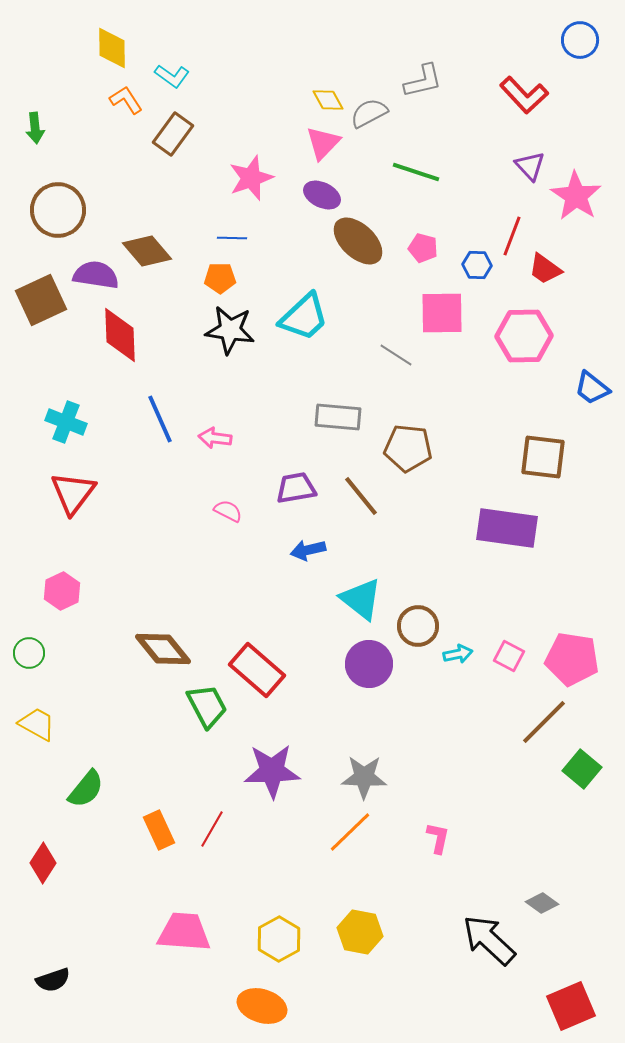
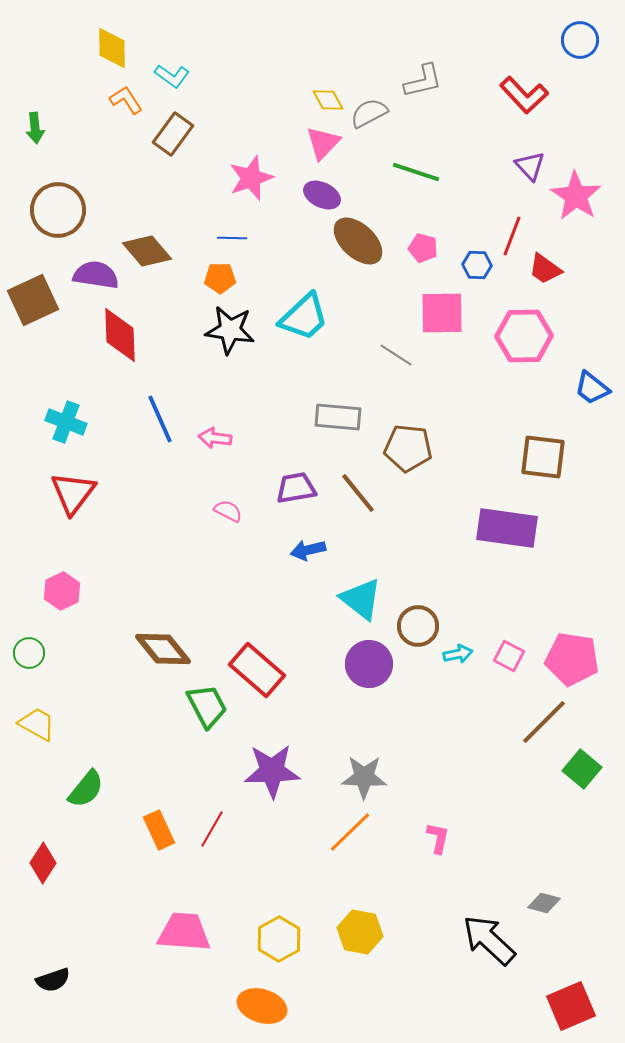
brown square at (41, 300): moved 8 px left
brown line at (361, 496): moved 3 px left, 3 px up
gray diamond at (542, 903): moved 2 px right; rotated 20 degrees counterclockwise
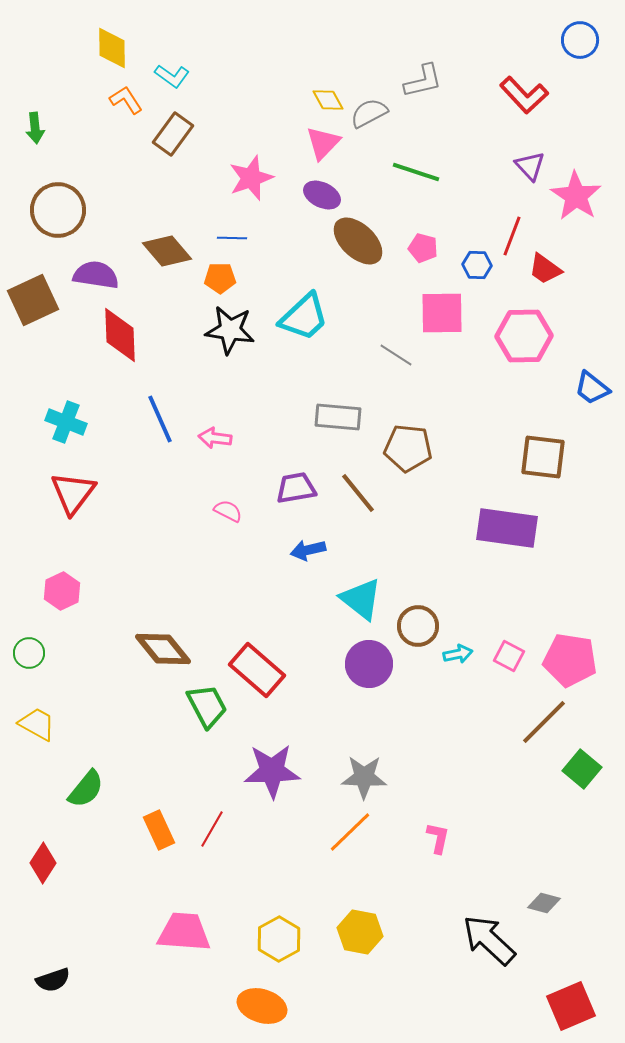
brown diamond at (147, 251): moved 20 px right
pink pentagon at (572, 659): moved 2 px left, 1 px down
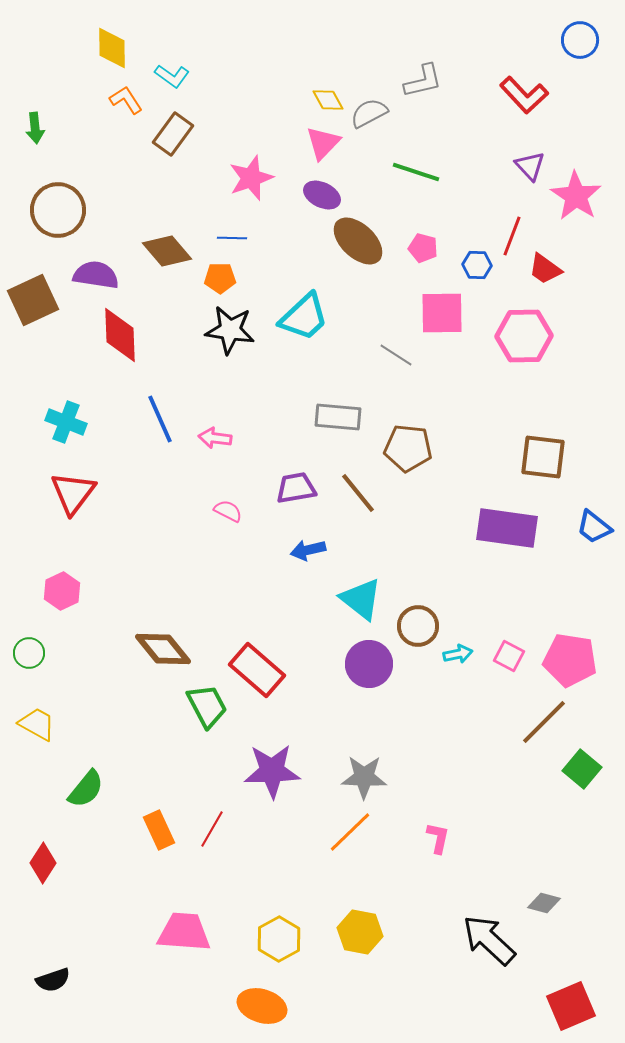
blue trapezoid at (592, 388): moved 2 px right, 139 px down
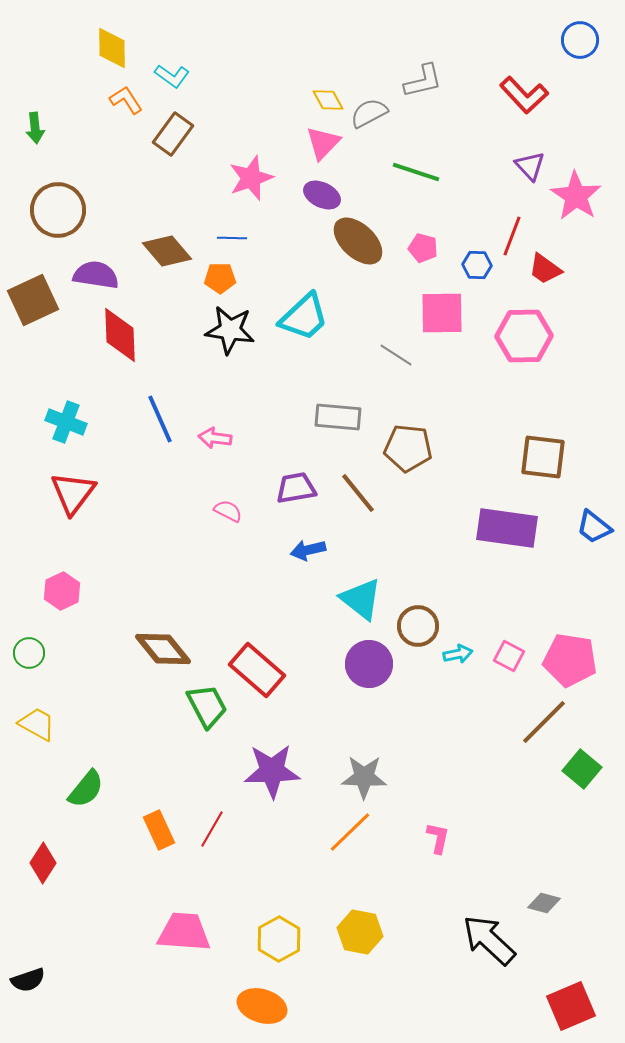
black semicircle at (53, 980): moved 25 px left
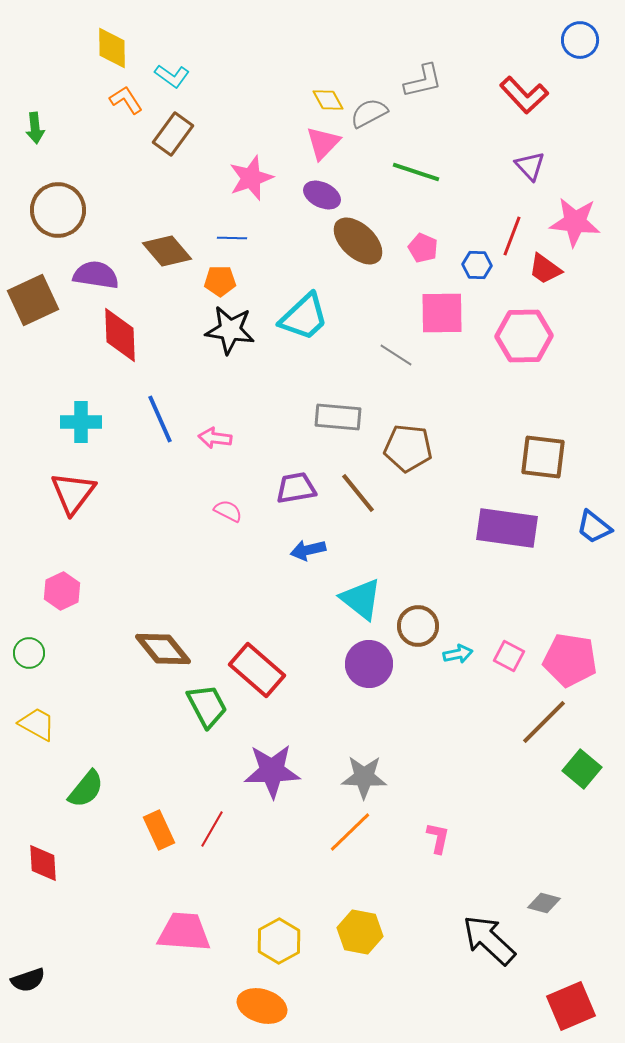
pink star at (576, 196): moved 1 px left, 26 px down; rotated 27 degrees counterclockwise
pink pentagon at (423, 248): rotated 8 degrees clockwise
orange pentagon at (220, 278): moved 3 px down
cyan cross at (66, 422): moved 15 px right; rotated 21 degrees counterclockwise
red diamond at (43, 863): rotated 36 degrees counterclockwise
yellow hexagon at (279, 939): moved 2 px down
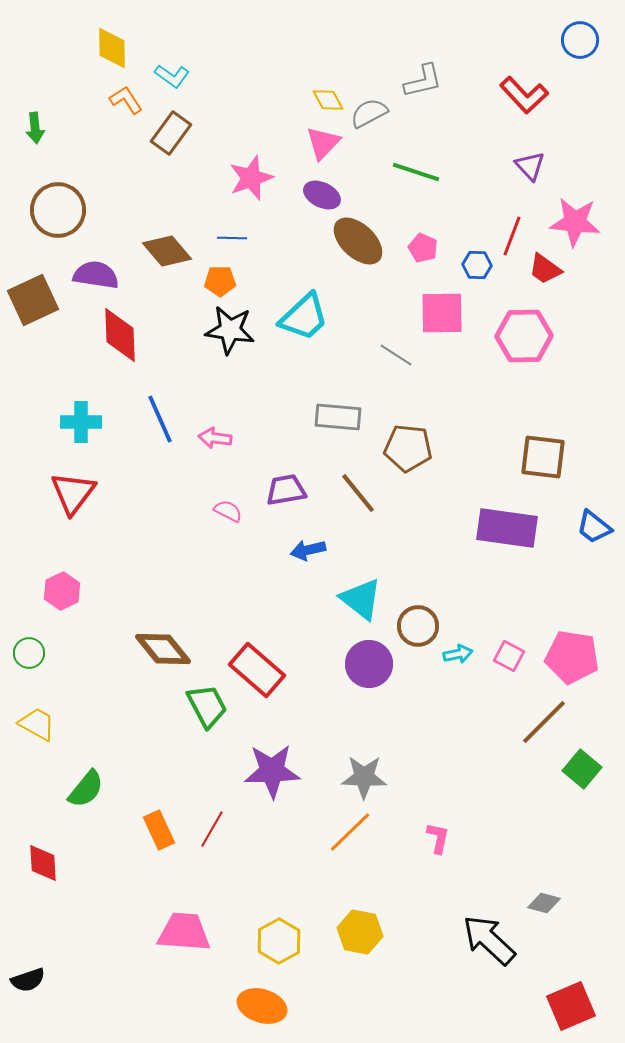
brown rectangle at (173, 134): moved 2 px left, 1 px up
purple trapezoid at (296, 488): moved 10 px left, 2 px down
pink pentagon at (570, 660): moved 2 px right, 3 px up
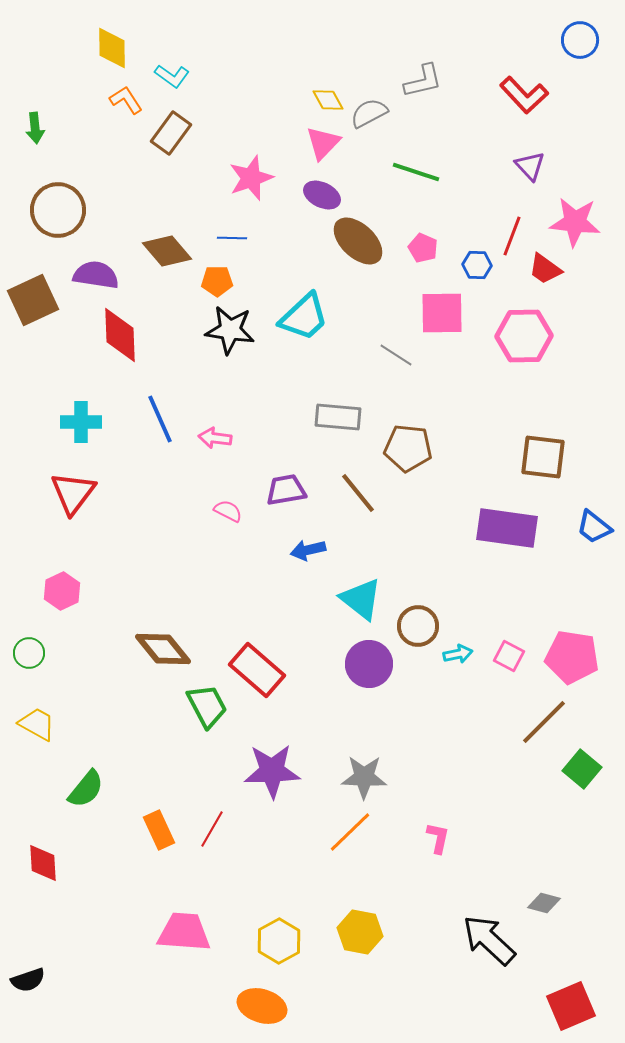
orange pentagon at (220, 281): moved 3 px left
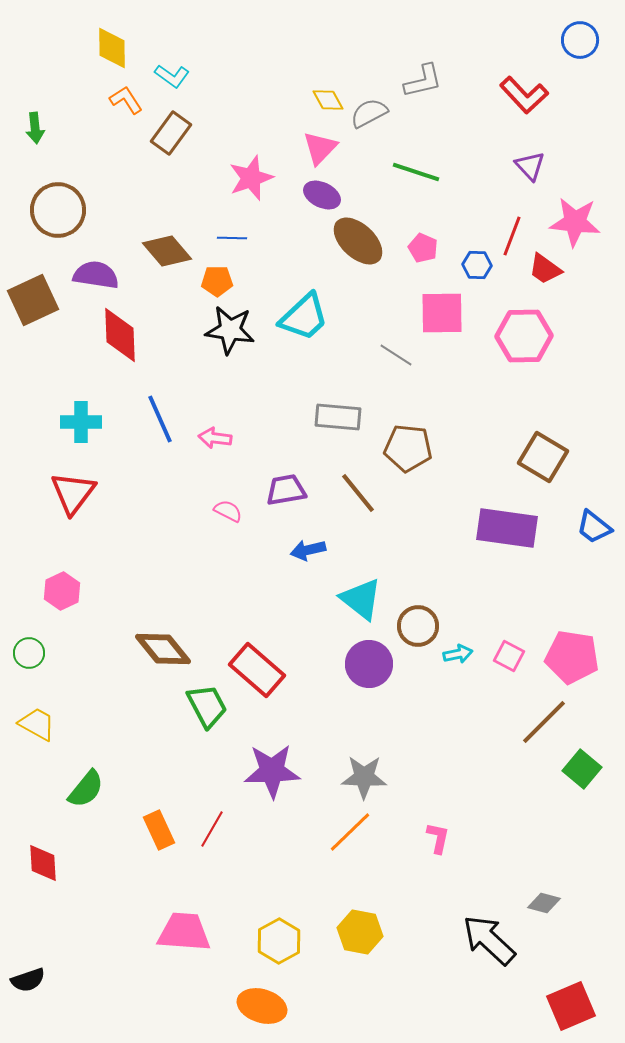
pink triangle at (323, 143): moved 3 px left, 5 px down
brown square at (543, 457): rotated 24 degrees clockwise
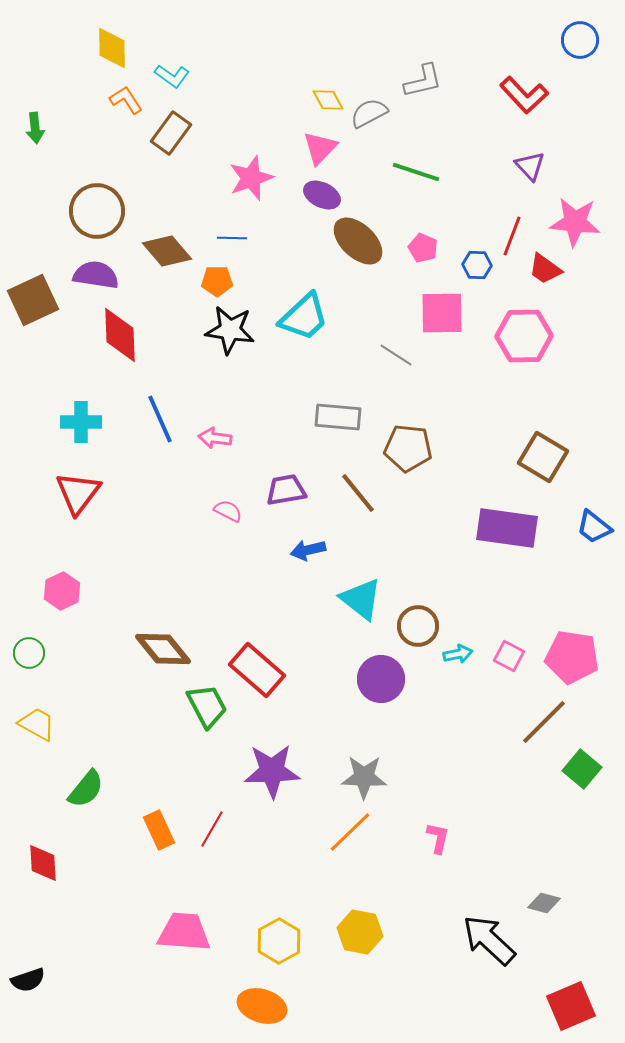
brown circle at (58, 210): moved 39 px right, 1 px down
red triangle at (73, 493): moved 5 px right
purple circle at (369, 664): moved 12 px right, 15 px down
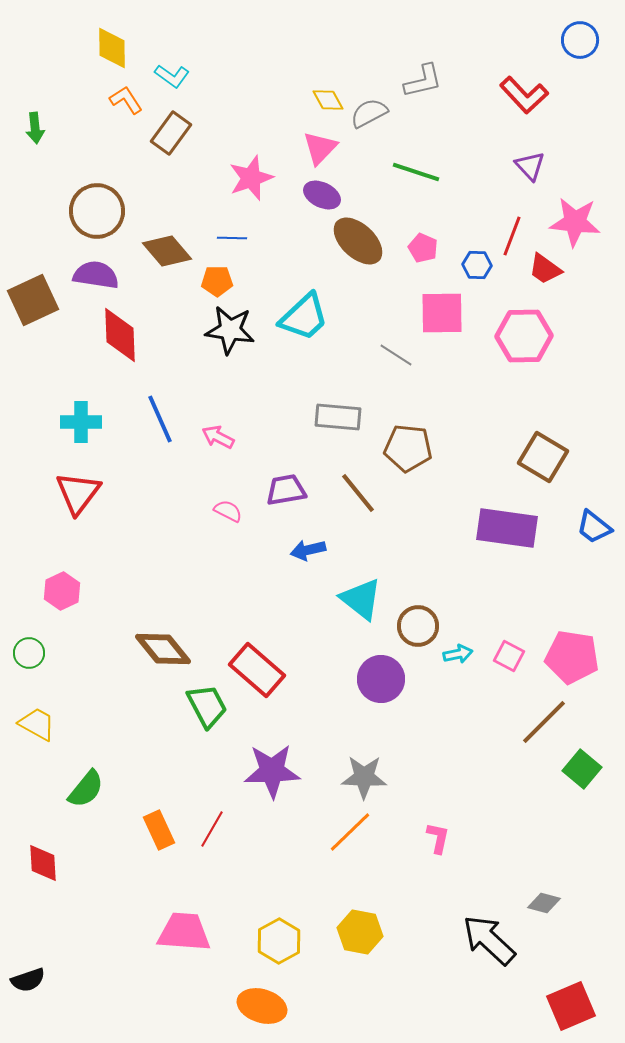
pink arrow at (215, 438): moved 3 px right, 1 px up; rotated 20 degrees clockwise
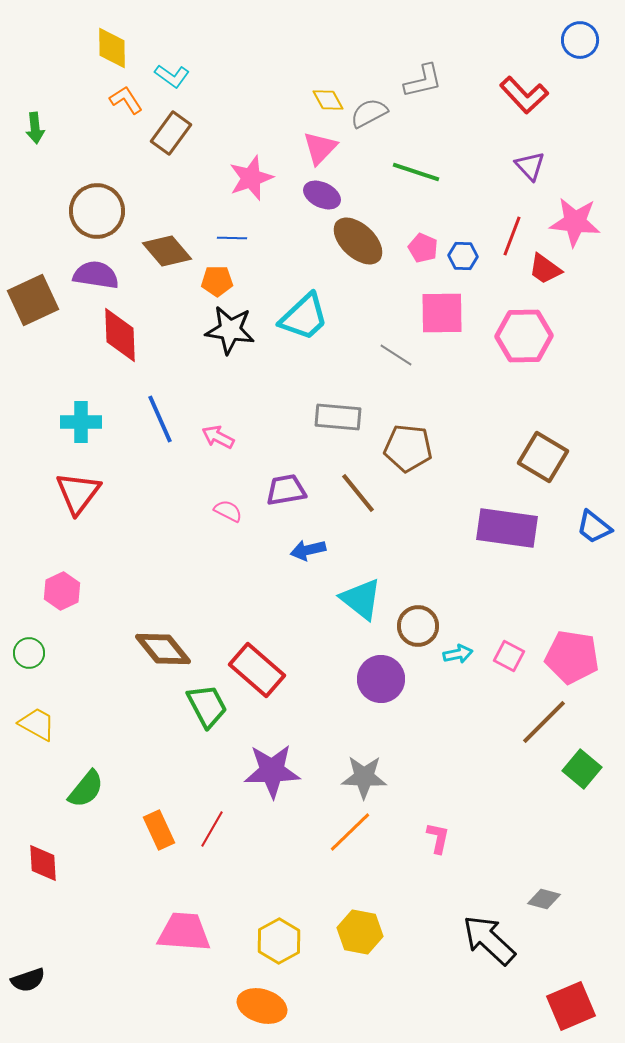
blue hexagon at (477, 265): moved 14 px left, 9 px up
gray diamond at (544, 903): moved 4 px up
